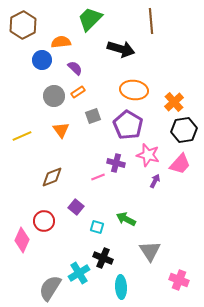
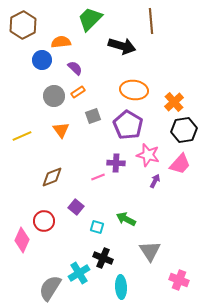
black arrow: moved 1 px right, 3 px up
purple cross: rotated 12 degrees counterclockwise
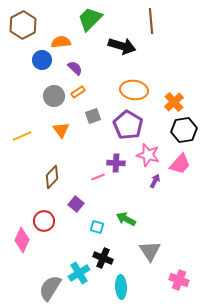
brown diamond: rotated 25 degrees counterclockwise
purple square: moved 3 px up
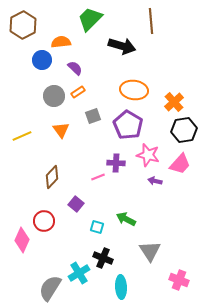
purple arrow: rotated 104 degrees counterclockwise
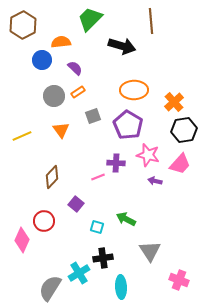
orange ellipse: rotated 8 degrees counterclockwise
black cross: rotated 30 degrees counterclockwise
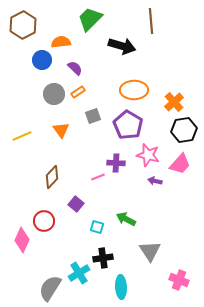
gray circle: moved 2 px up
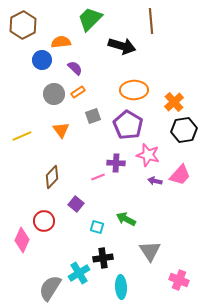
pink trapezoid: moved 11 px down
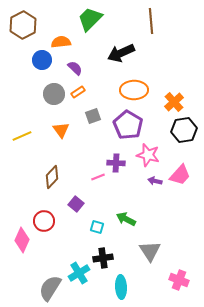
black arrow: moved 1 px left, 7 px down; rotated 140 degrees clockwise
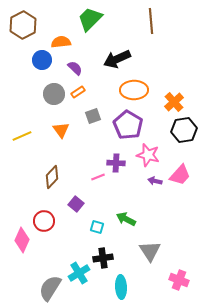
black arrow: moved 4 px left, 6 px down
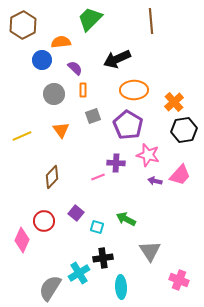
orange rectangle: moved 5 px right, 2 px up; rotated 56 degrees counterclockwise
purple square: moved 9 px down
